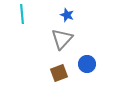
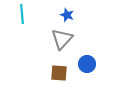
brown square: rotated 24 degrees clockwise
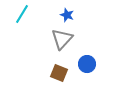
cyan line: rotated 36 degrees clockwise
brown square: rotated 18 degrees clockwise
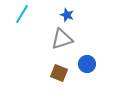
gray triangle: rotated 30 degrees clockwise
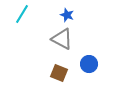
gray triangle: rotated 45 degrees clockwise
blue circle: moved 2 px right
